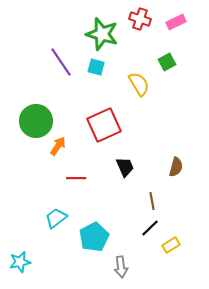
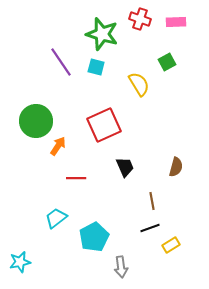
pink rectangle: rotated 24 degrees clockwise
black line: rotated 24 degrees clockwise
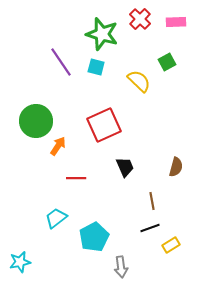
red cross: rotated 25 degrees clockwise
yellow semicircle: moved 3 px up; rotated 15 degrees counterclockwise
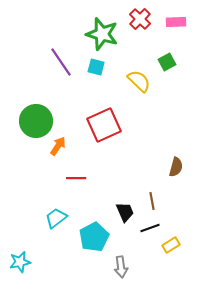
black trapezoid: moved 45 px down
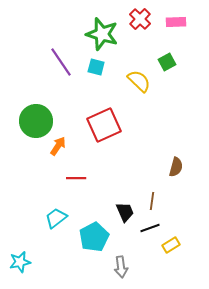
brown line: rotated 18 degrees clockwise
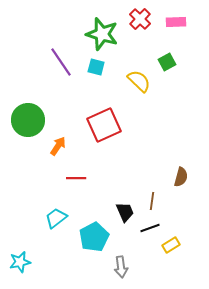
green circle: moved 8 px left, 1 px up
brown semicircle: moved 5 px right, 10 px down
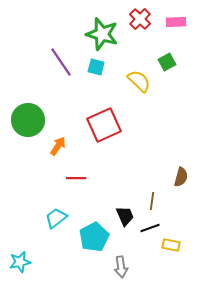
black trapezoid: moved 4 px down
yellow rectangle: rotated 42 degrees clockwise
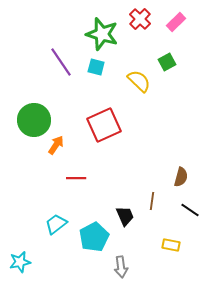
pink rectangle: rotated 42 degrees counterclockwise
green circle: moved 6 px right
orange arrow: moved 2 px left, 1 px up
cyan trapezoid: moved 6 px down
black line: moved 40 px right, 18 px up; rotated 54 degrees clockwise
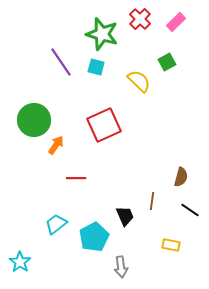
cyan star: rotated 25 degrees counterclockwise
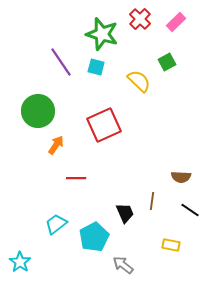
green circle: moved 4 px right, 9 px up
brown semicircle: rotated 78 degrees clockwise
black trapezoid: moved 3 px up
gray arrow: moved 2 px right, 2 px up; rotated 135 degrees clockwise
